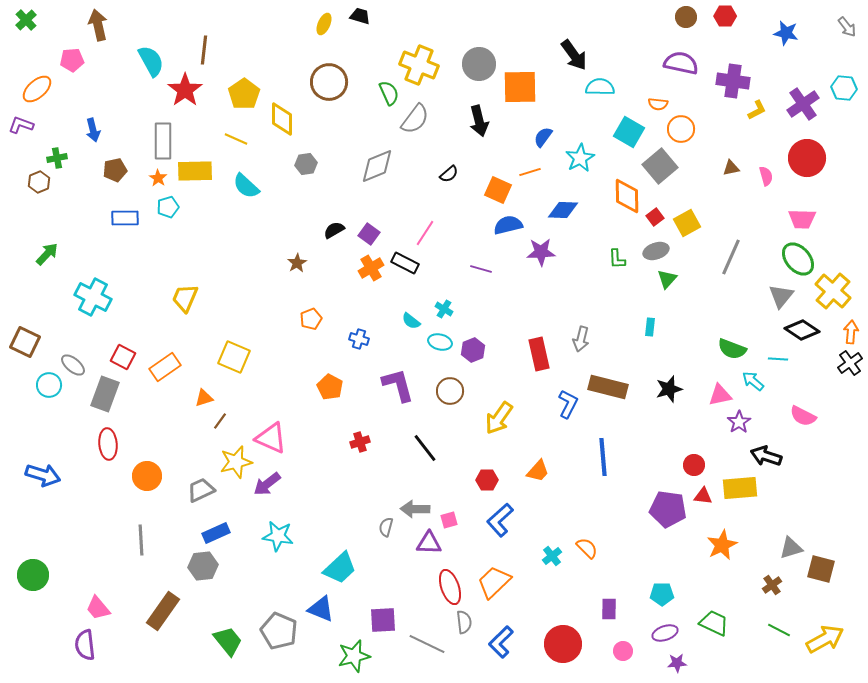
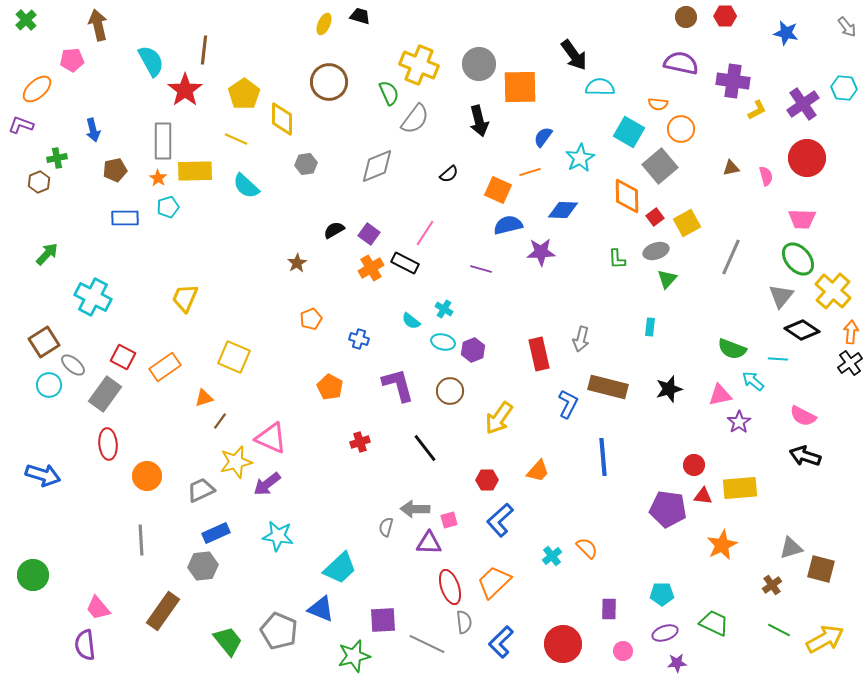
brown square at (25, 342): moved 19 px right; rotated 32 degrees clockwise
cyan ellipse at (440, 342): moved 3 px right
gray rectangle at (105, 394): rotated 16 degrees clockwise
black arrow at (766, 456): moved 39 px right
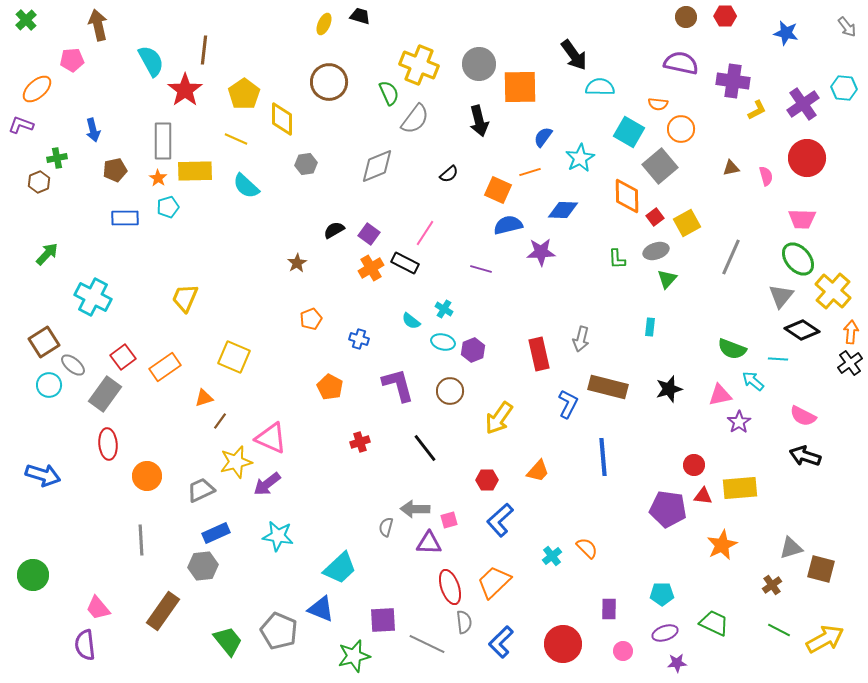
red square at (123, 357): rotated 25 degrees clockwise
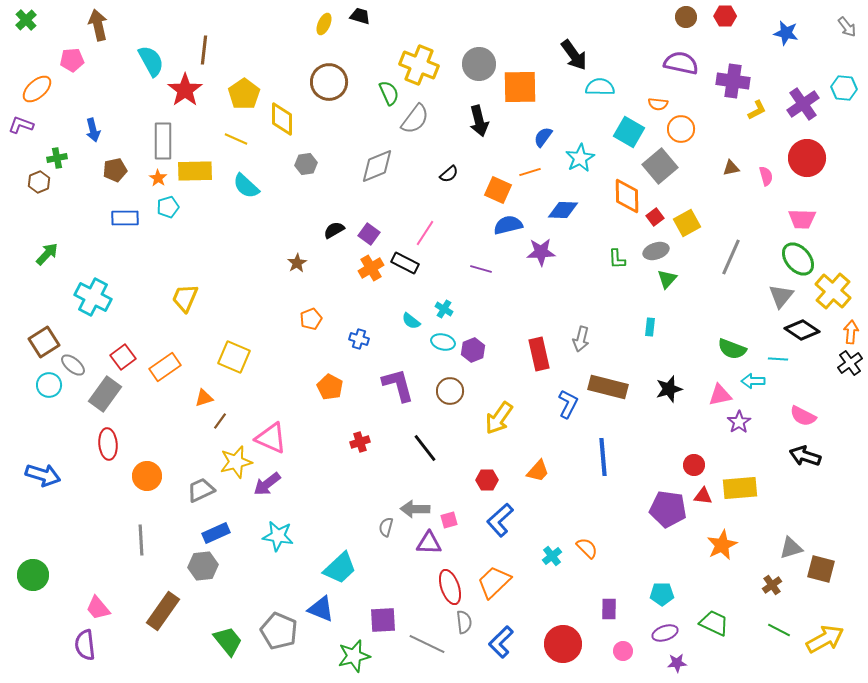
cyan arrow at (753, 381): rotated 40 degrees counterclockwise
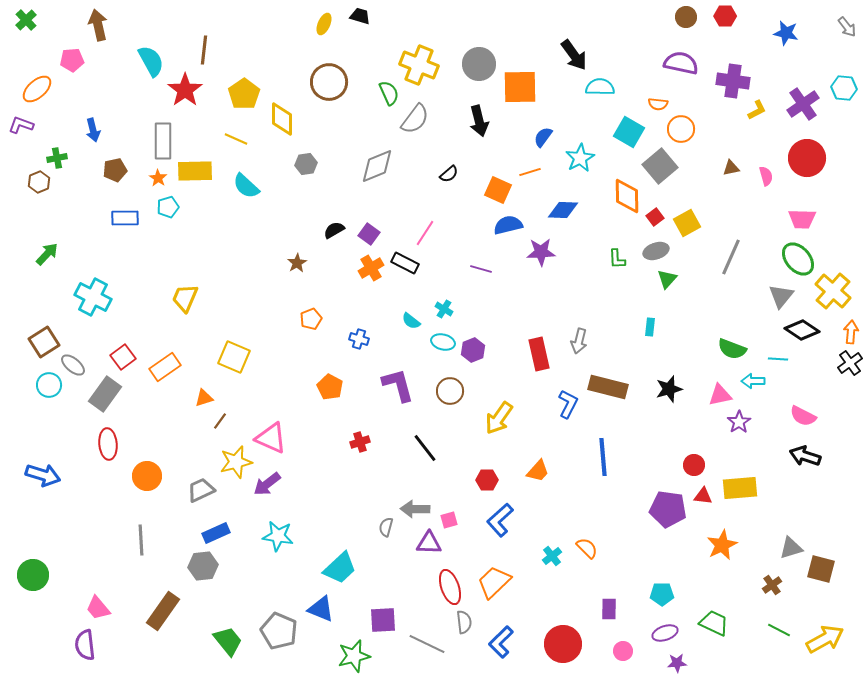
gray arrow at (581, 339): moved 2 px left, 2 px down
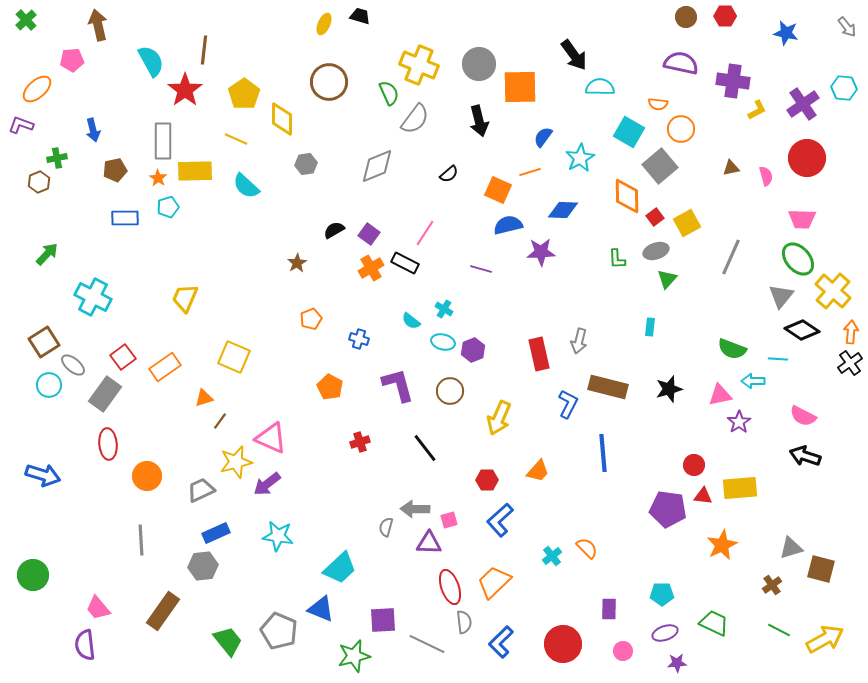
yellow arrow at (499, 418): rotated 12 degrees counterclockwise
blue line at (603, 457): moved 4 px up
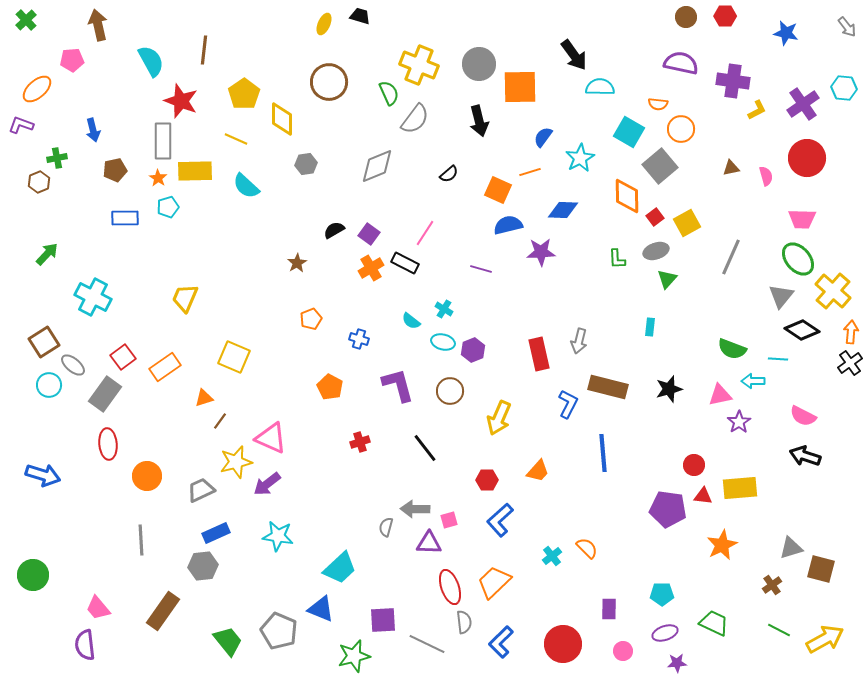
red star at (185, 90): moved 4 px left, 11 px down; rotated 16 degrees counterclockwise
